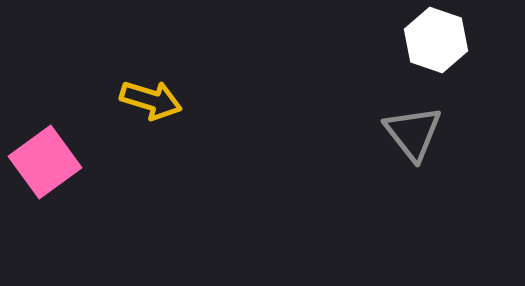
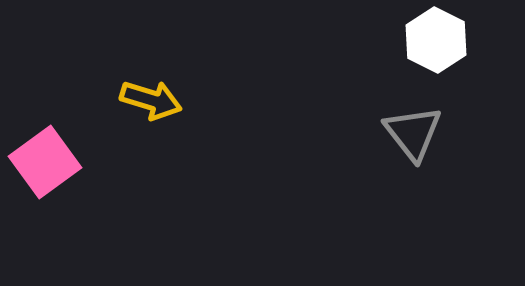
white hexagon: rotated 8 degrees clockwise
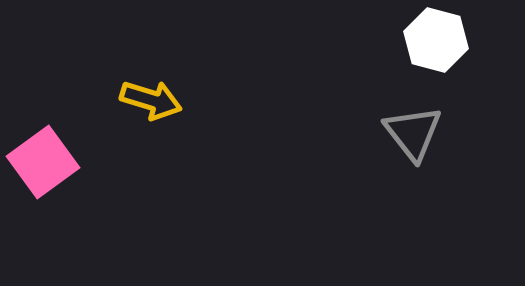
white hexagon: rotated 12 degrees counterclockwise
pink square: moved 2 px left
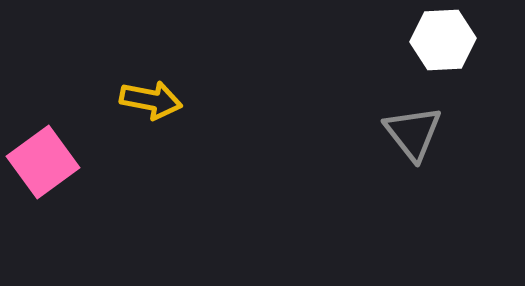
white hexagon: moved 7 px right; rotated 18 degrees counterclockwise
yellow arrow: rotated 6 degrees counterclockwise
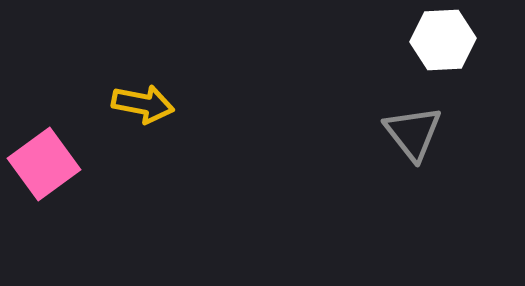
yellow arrow: moved 8 px left, 4 px down
pink square: moved 1 px right, 2 px down
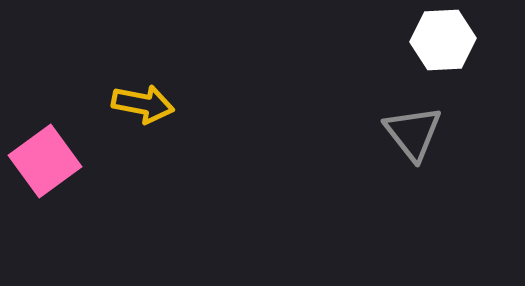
pink square: moved 1 px right, 3 px up
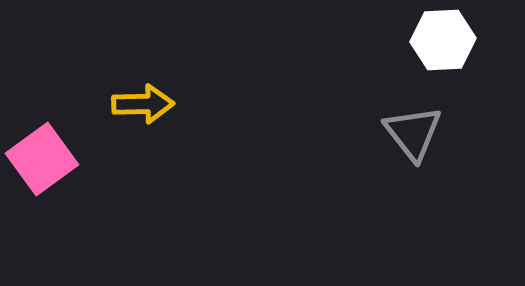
yellow arrow: rotated 12 degrees counterclockwise
pink square: moved 3 px left, 2 px up
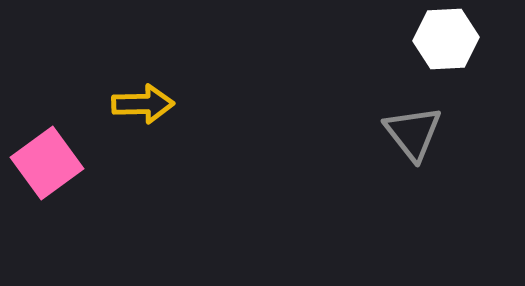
white hexagon: moved 3 px right, 1 px up
pink square: moved 5 px right, 4 px down
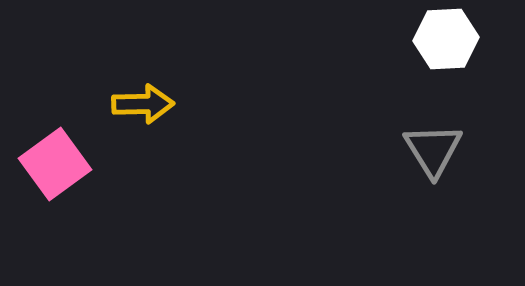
gray triangle: moved 20 px right, 17 px down; rotated 6 degrees clockwise
pink square: moved 8 px right, 1 px down
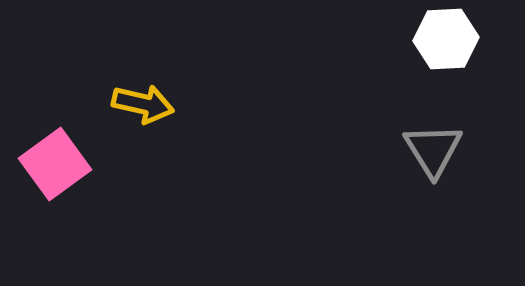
yellow arrow: rotated 14 degrees clockwise
